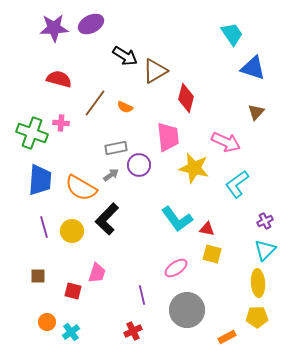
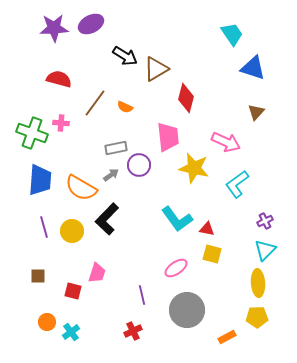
brown triangle at (155, 71): moved 1 px right, 2 px up
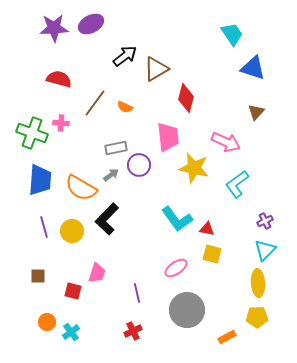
black arrow at (125, 56): rotated 70 degrees counterclockwise
purple line at (142, 295): moved 5 px left, 2 px up
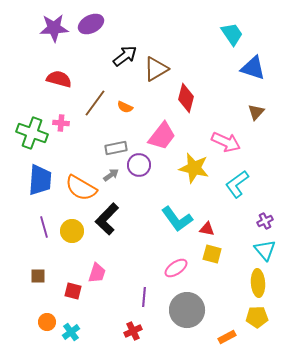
pink trapezoid at (168, 137): moved 6 px left, 1 px up; rotated 44 degrees clockwise
cyan triangle at (265, 250): rotated 25 degrees counterclockwise
purple line at (137, 293): moved 7 px right, 4 px down; rotated 18 degrees clockwise
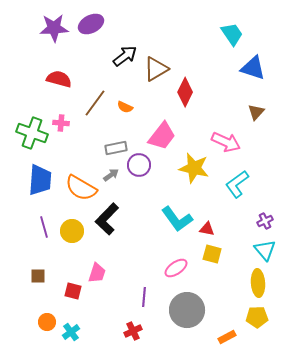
red diamond at (186, 98): moved 1 px left, 6 px up; rotated 12 degrees clockwise
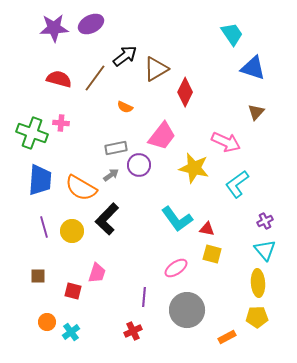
brown line at (95, 103): moved 25 px up
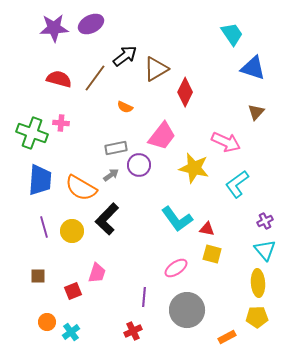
red square at (73, 291): rotated 36 degrees counterclockwise
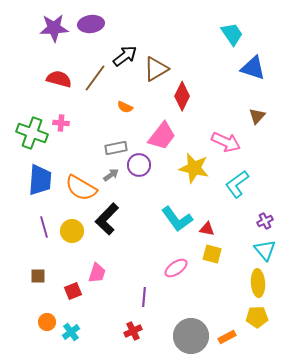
purple ellipse at (91, 24): rotated 20 degrees clockwise
red diamond at (185, 92): moved 3 px left, 4 px down
brown triangle at (256, 112): moved 1 px right, 4 px down
gray circle at (187, 310): moved 4 px right, 26 px down
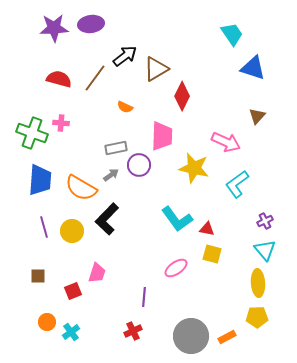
pink trapezoid at (162, 136): rotated 36 degrees counterclockwise
